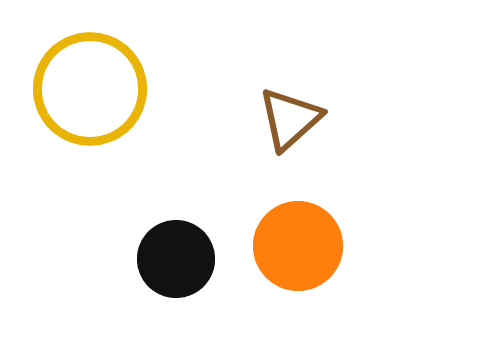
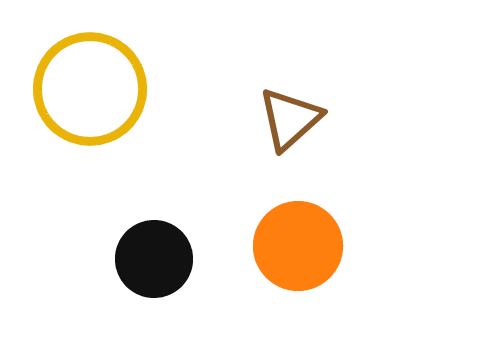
black circle: moved 22 px left
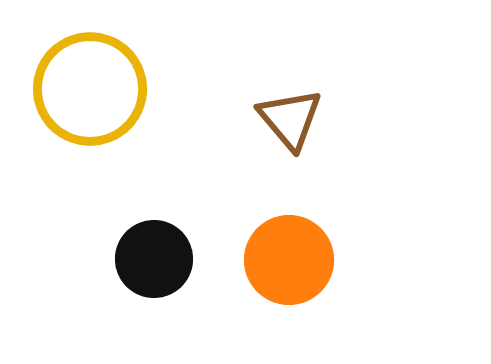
brown triangle: rotated 28 degrees counterclockwise
orange circle: moved 9 px left, 14 px down
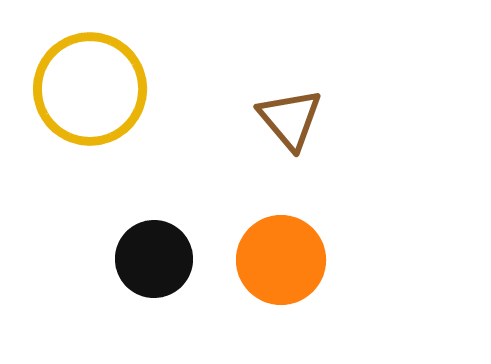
orange circle: moved 8 px left
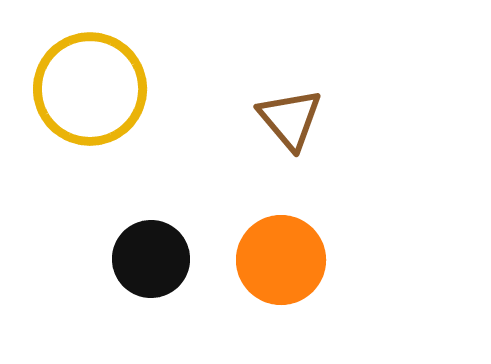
black circle: moved 3 px left
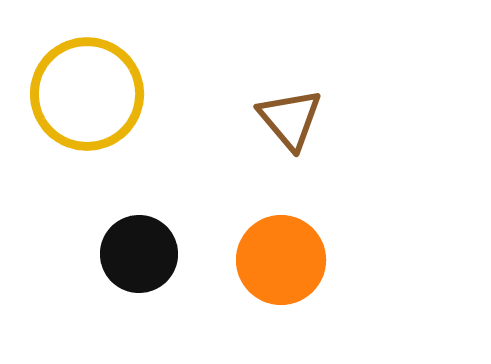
yellow circle: moved 3 px left, 5 px down
black circle: moved 12 px left, 5 px up
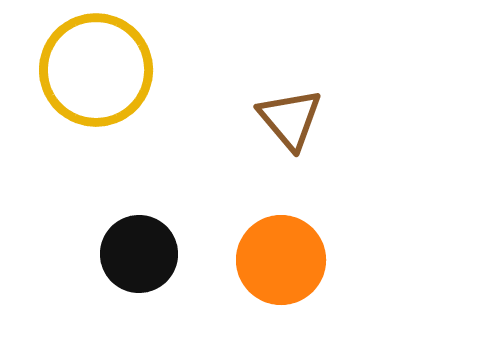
yellow circle: moved 9 px right, 24 px up
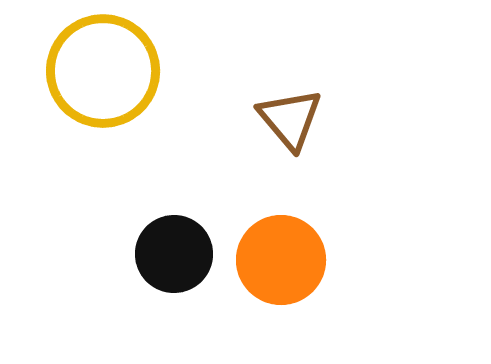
yellow circle: moved 7 px right, 1 px down
black circle: moved 35 px right
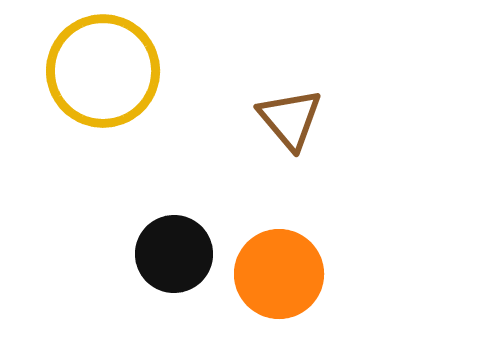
orange circle: moved 2 px left, 14 px down
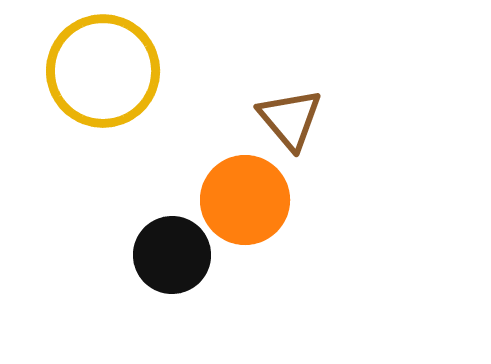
black circle: moved 2 px left, 1 px down
orange circle: moved 34 px left, 74 px up
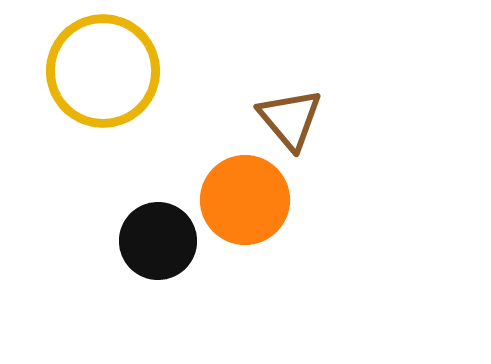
black circle: moved 14 px left, 14 px up
